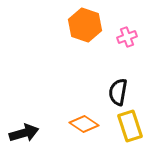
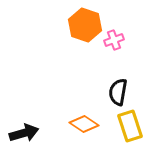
pink cross: moved 13 px left, 3 px down
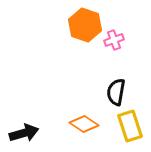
black semicircle: moved 2 px left
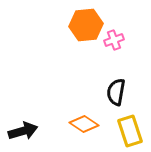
orange hexagon: moved 1 px right; rotated 24 degrees counterclockwise
yellow rectangle: moved 5 px down
black arrow: moved 1 px left, 2 px up
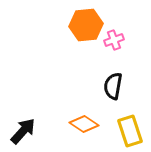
black semicircle: moved 3 px left, 6 px up
black arrow: rotated 32 degrees counterclockwise
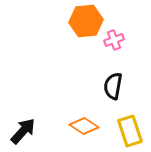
orange hexagon: moved 4 px up
orange diamond: moved 2 px down
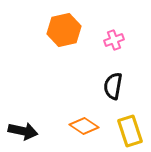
orange hexagon: moved 22 px left, 9 px down; rotated 8 degrees counterclockwise
black arrow: rotated 60 degrees clockwise
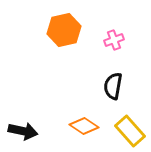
yellow rectangle: rotated 24 degrees counterclockwise
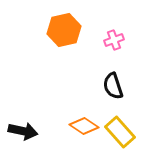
black semicircle: rotated 28 degrees counterclockwise
yellow rectangle: moved 10 px left, 1 px down
